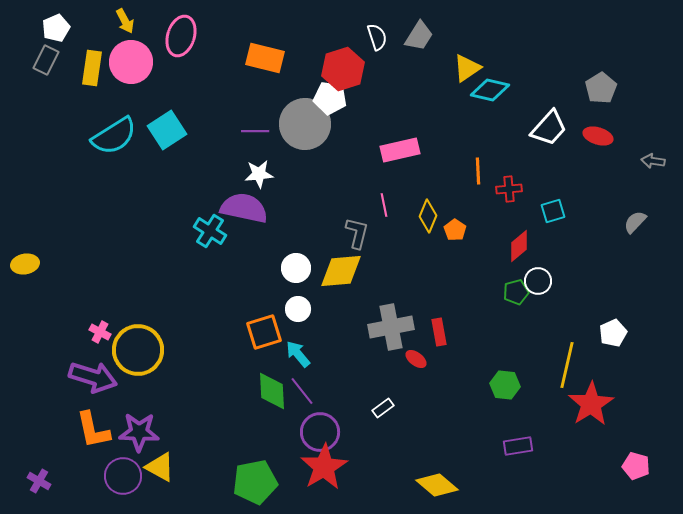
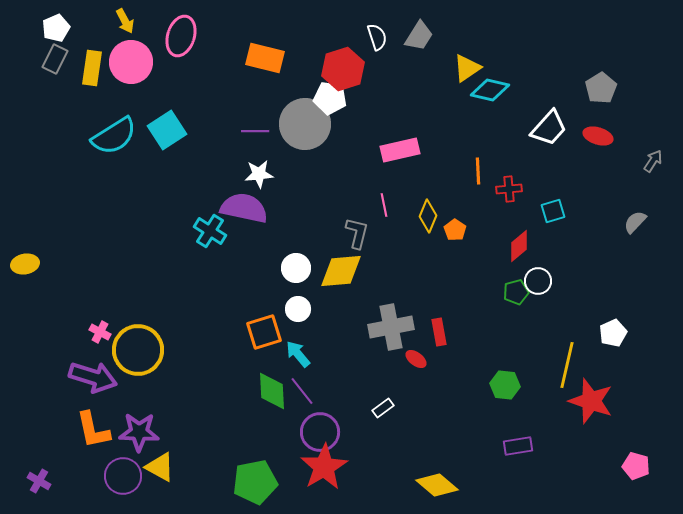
gray rectangle at (46, 60): moved 9 px right, 1 px up
gray arrow at (653, 161): rotated 115 degrees clockwise
red star at (591, 404): moved 3 px up; rotated 21 degrees counterclockwise
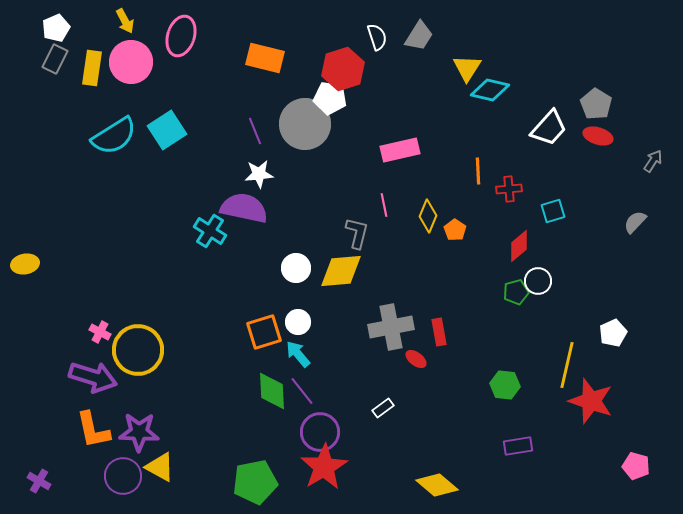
yellow triangle at (467, 68): rotated 24 degrees counterclockwise
gray pentagon at (601, 88): moved 5 px left, 16 px down; rotated 8 degrees counterclockwise
purple line at (255, 131): rotated 68 degrees clockwise
white circle at (298, 309): moved 13 px down
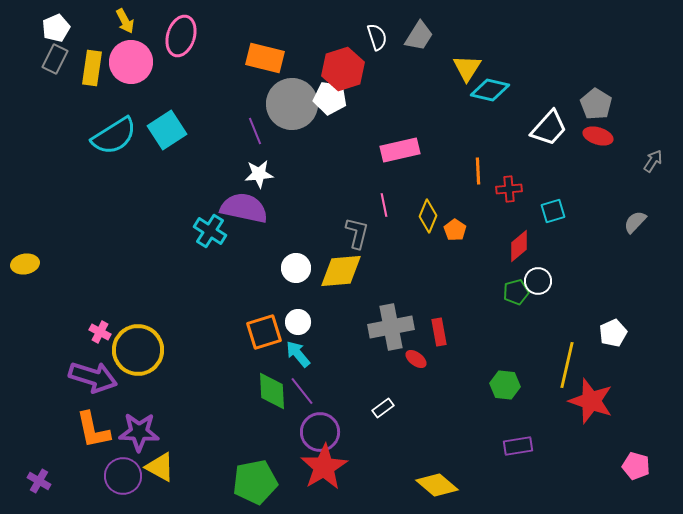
gray circle at (305, 124): moved 13 px left, 20 px up
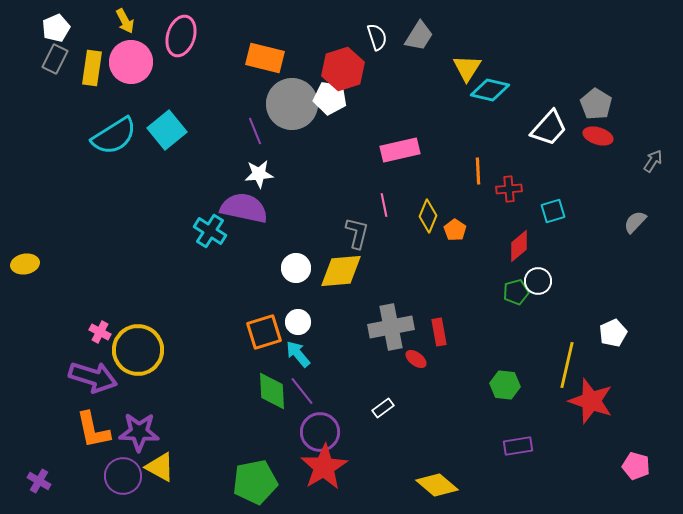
cyan square at (167, 130): rotated 6 degrees counterclockwise
